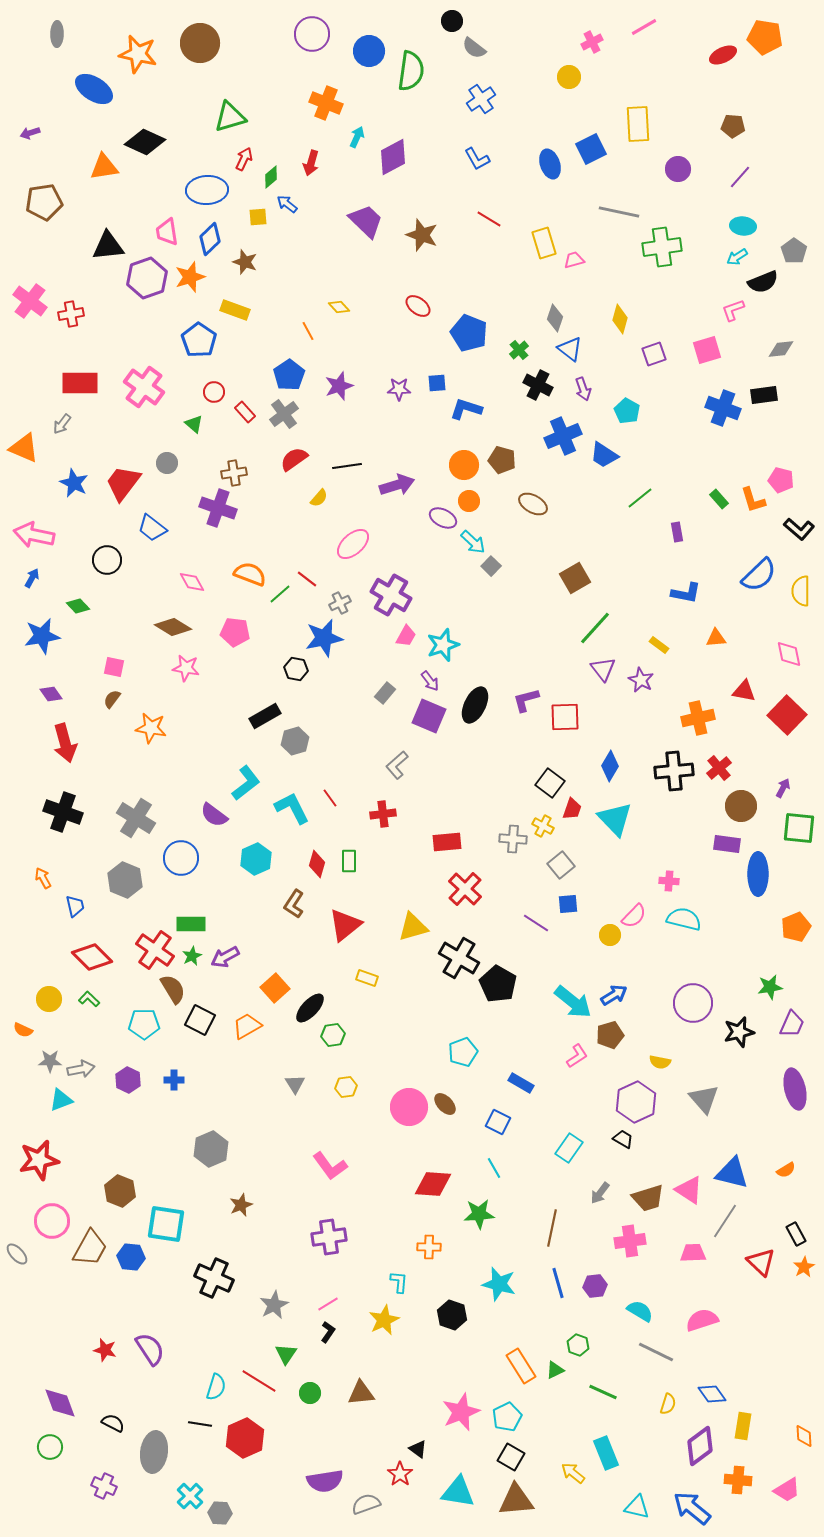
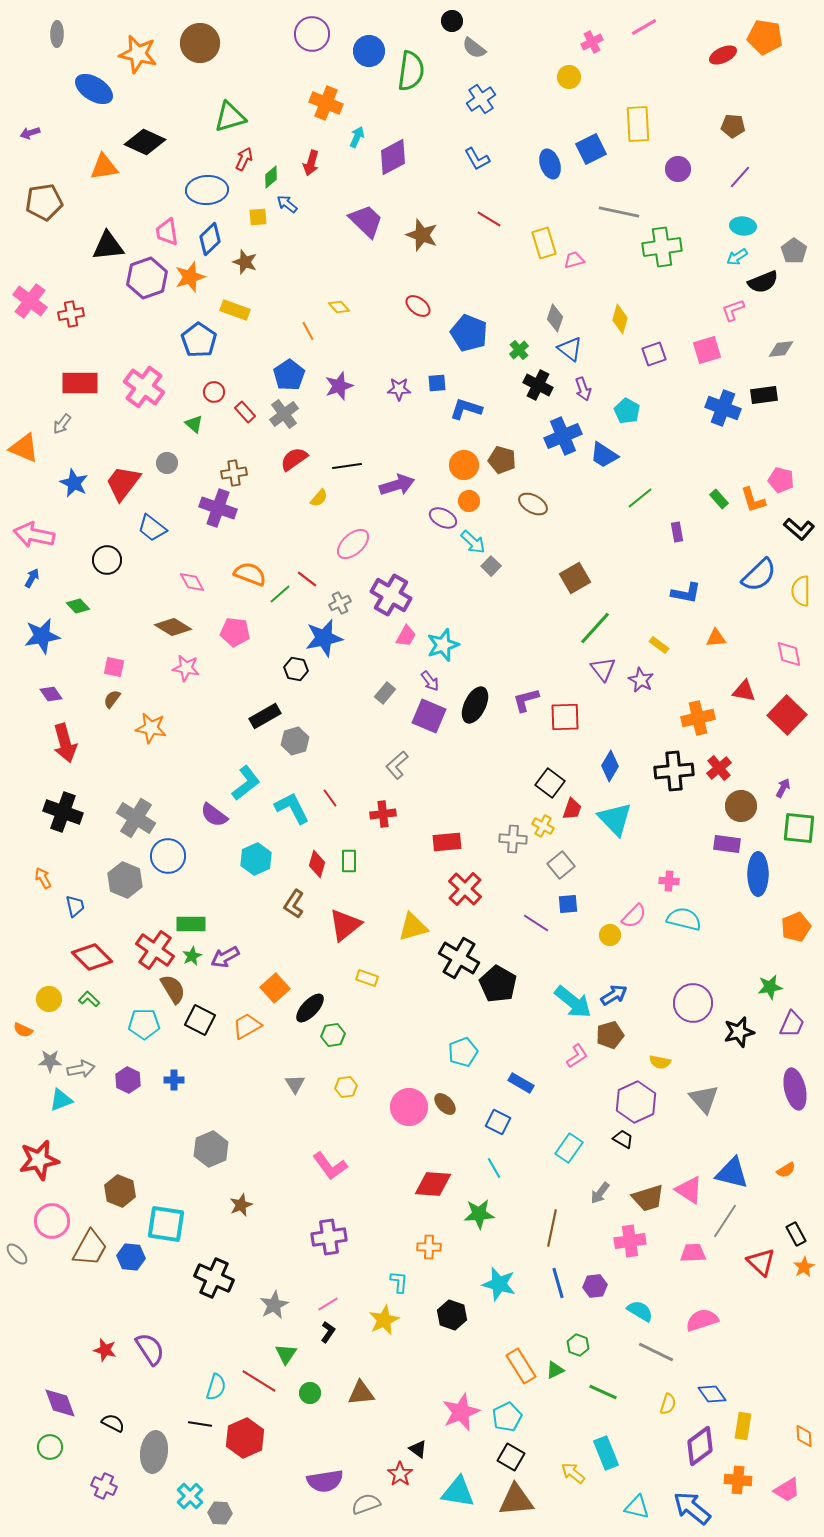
blue circle at (181, 858): moved 13 px left, 2 px up
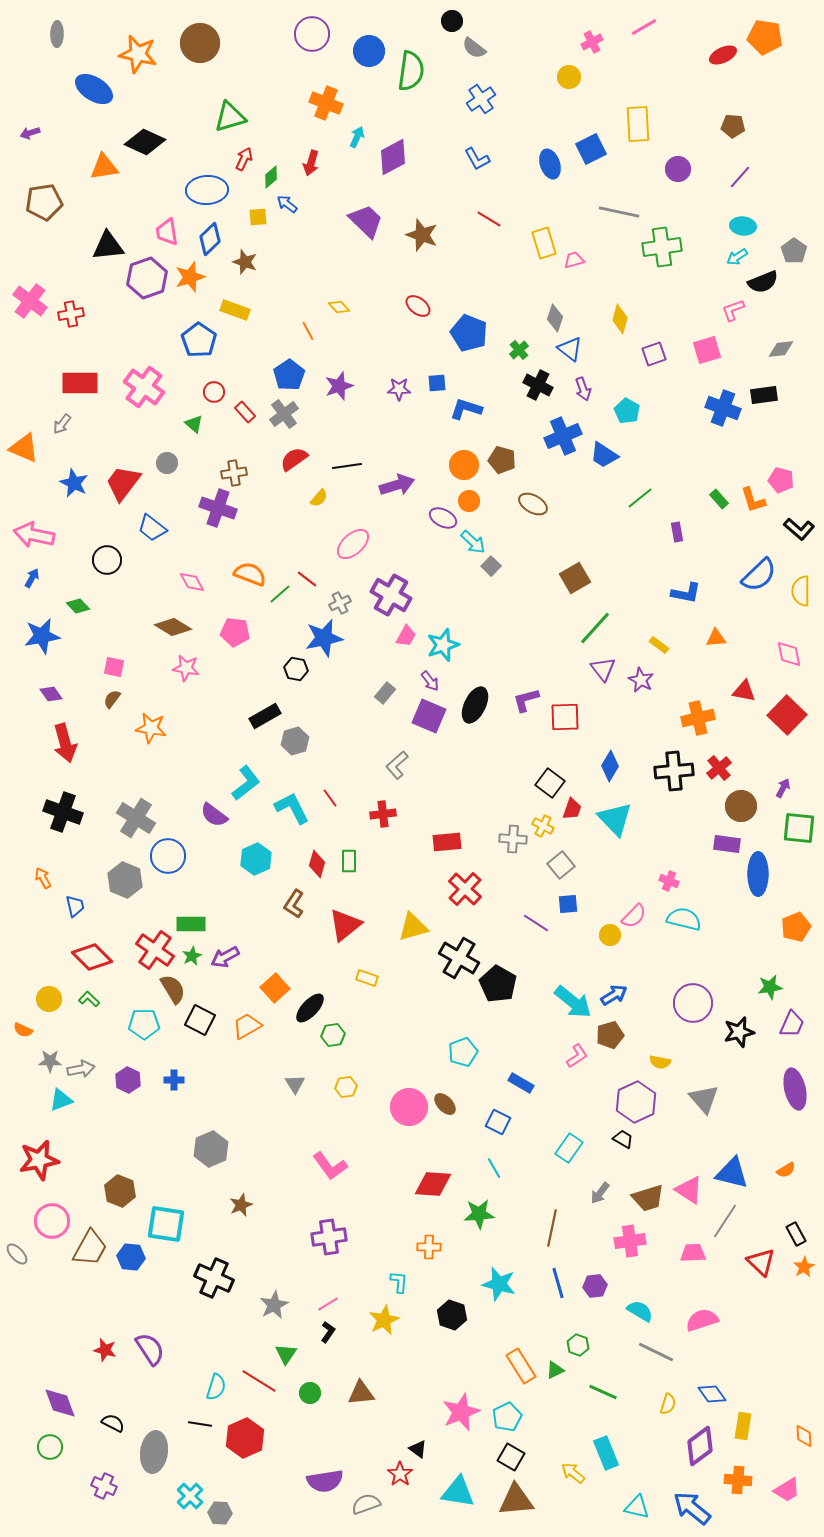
pink cross at (669, 881): rotated 18 degrees clockwise
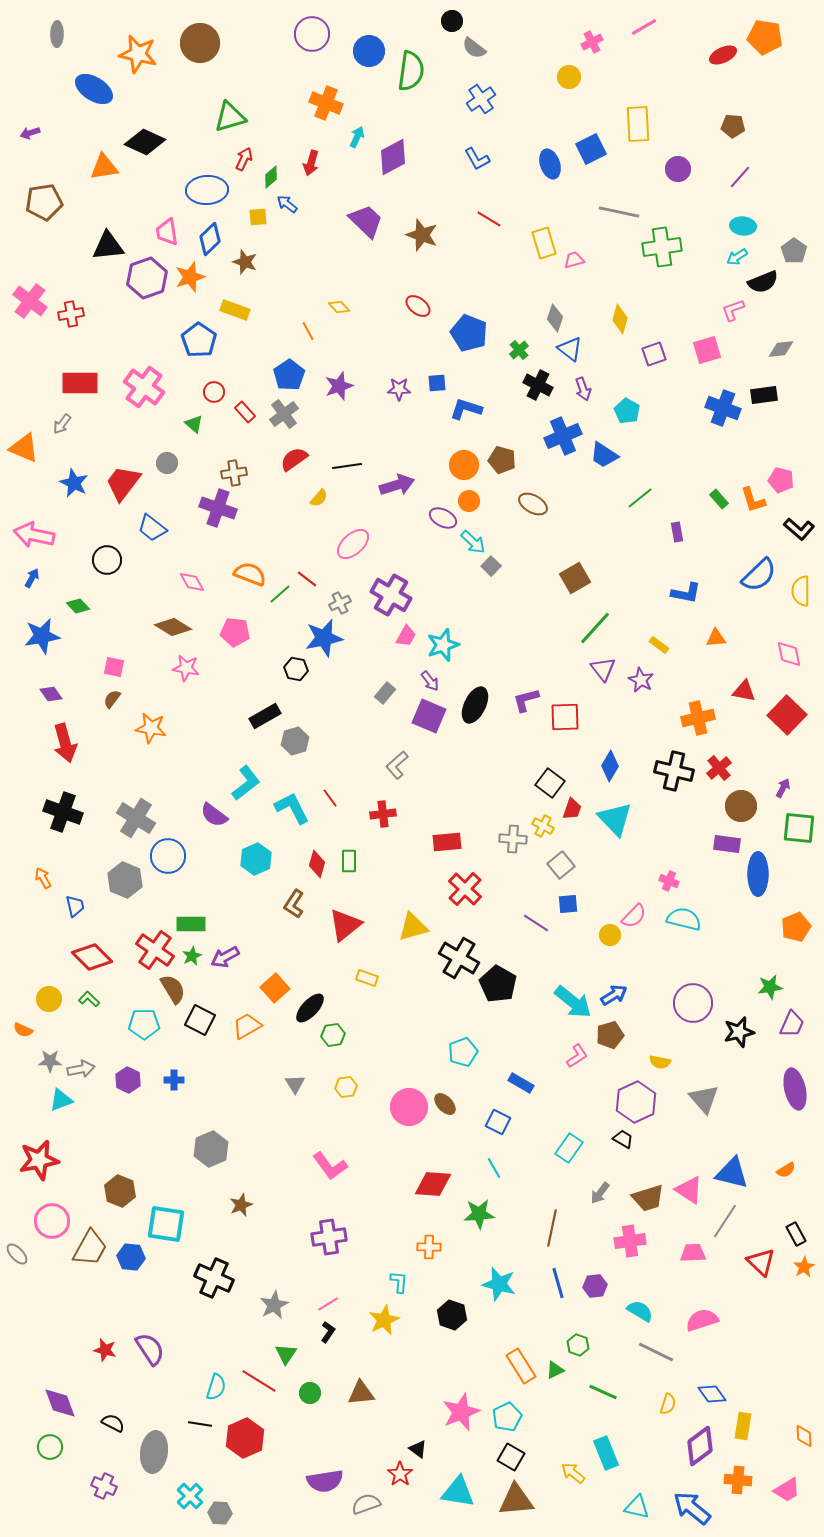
black cross at (674, 771): rotated 18 degrees clockwise
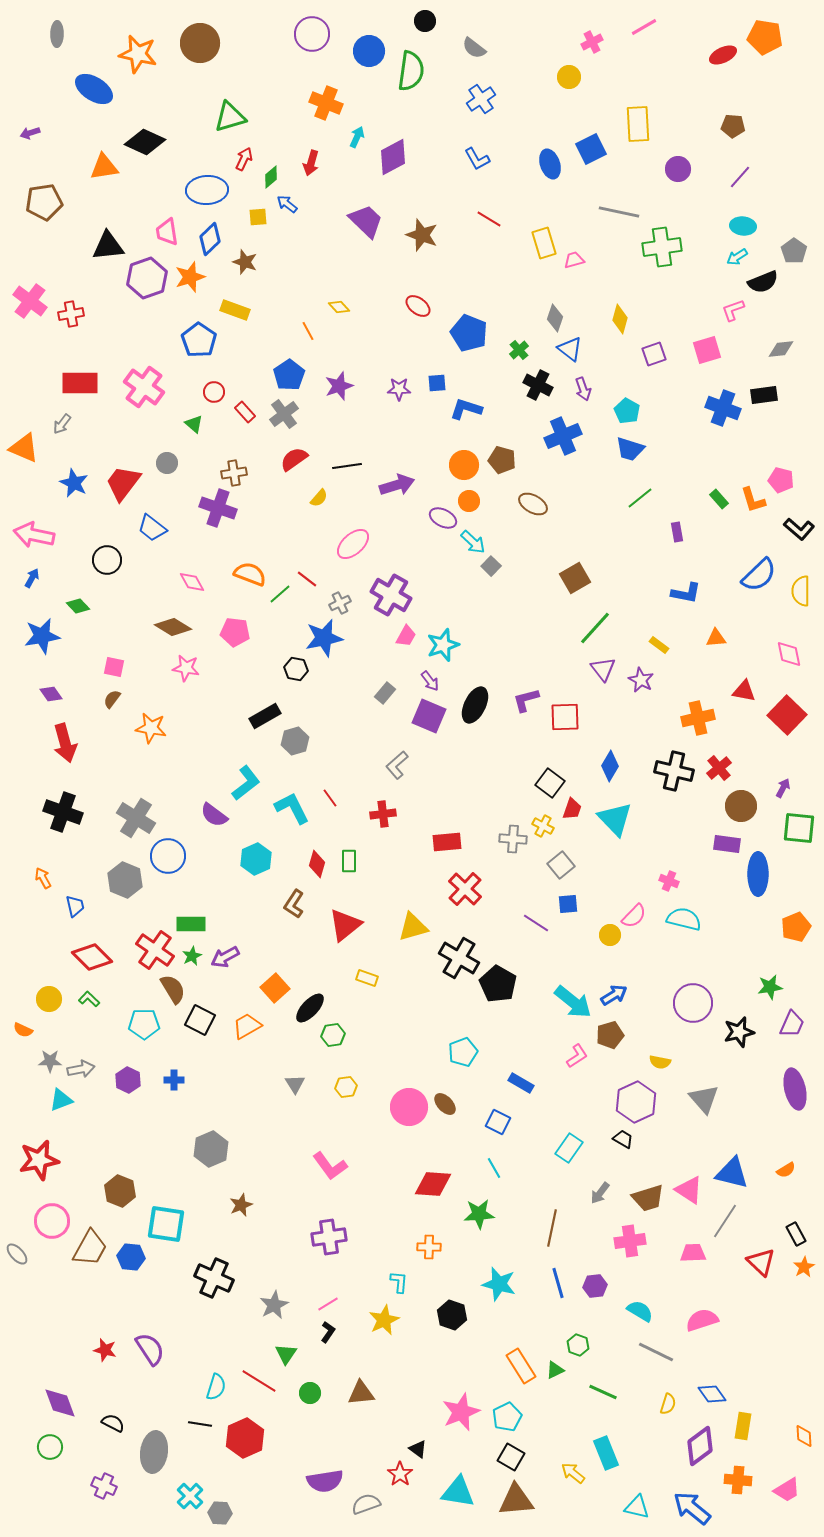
black circle at (452, 21): moved 27 px left
blue trapezoid at (604, 455): moved 26 px right, 6 px up; rotated 16 degrees counterclockwise
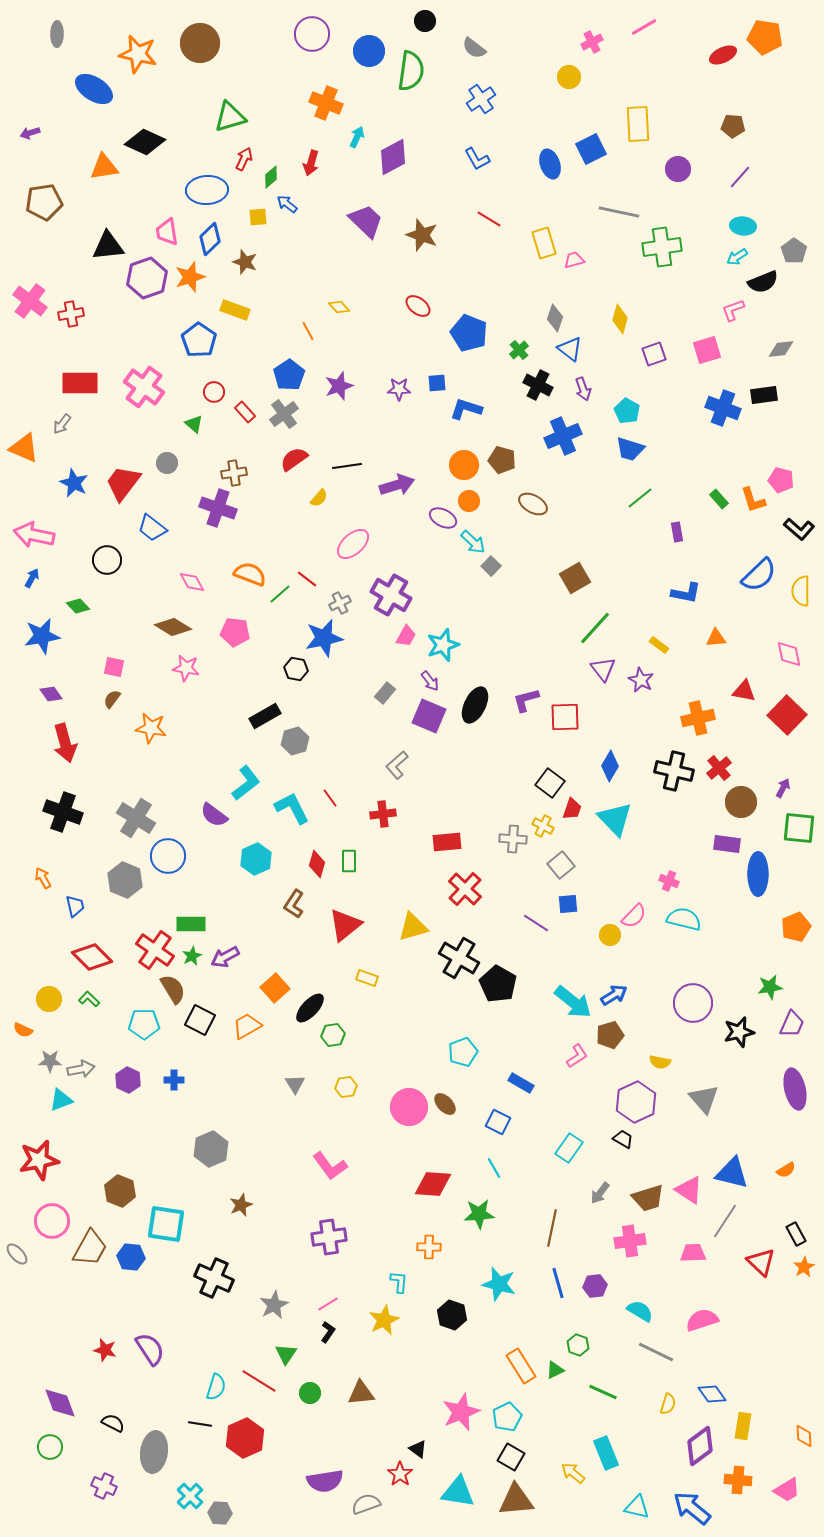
brown circle at (741, 806): moved 4 px up
